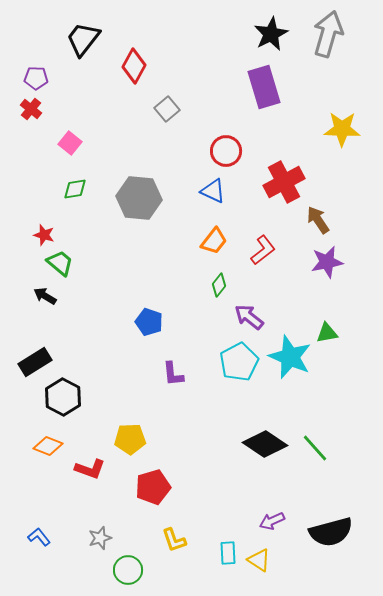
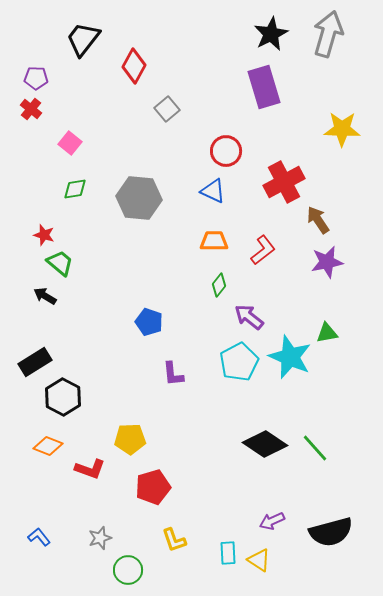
orange trapezoid at (214, 241): rotated 128 degrees counterclockwise
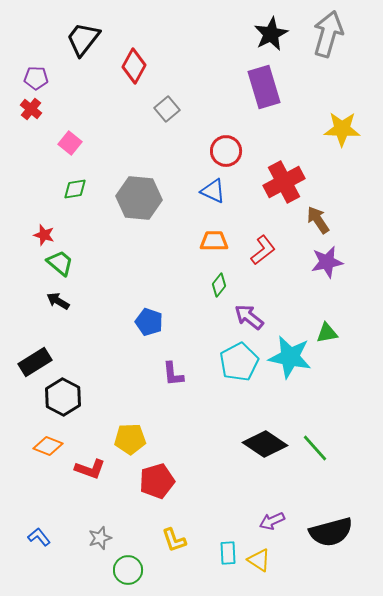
black arrow at (45, 296): moved 13 px right, 5 px down
cyan star at (290, 357): rotated 12 degrees counterclockwise
red pentagon at (153, 487): moved 4 px right, 6 px up
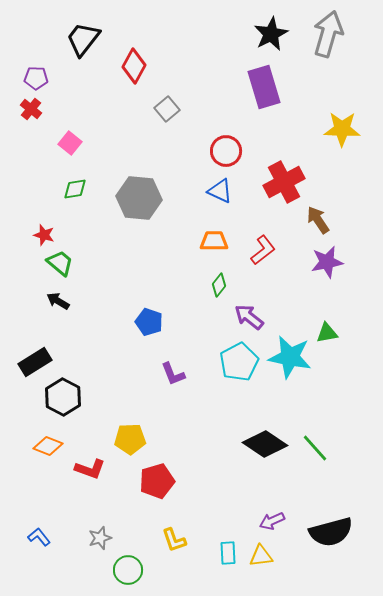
blue triangle at (213, 191): moved 7 px right
purple L-shape at (173, 374): rotated 16 degrees counterclockwise
yellow triangle at (259, 560): moved 2 px right, 4 px up; rotated 40 degrees counterclockwise
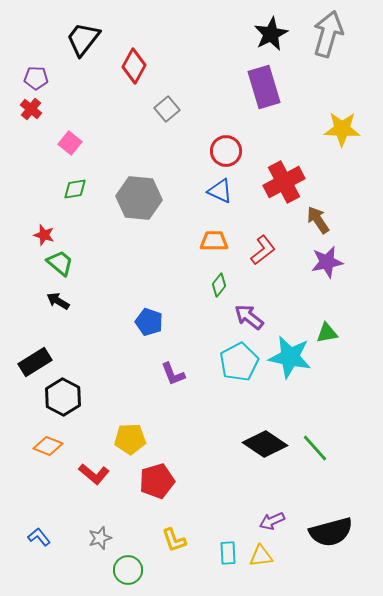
red L-shape at (90, 469): moved 4 px right, 5 px down; rotated 20 degrees clockwise
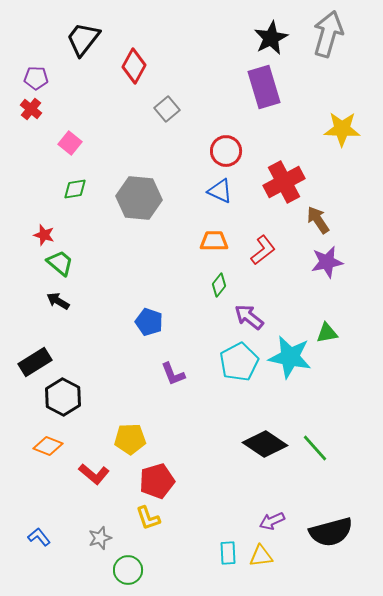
black star at (271, 34): moved 4 px down
yellow L-shape at (174, 540): moved 26 px left, 22 px up
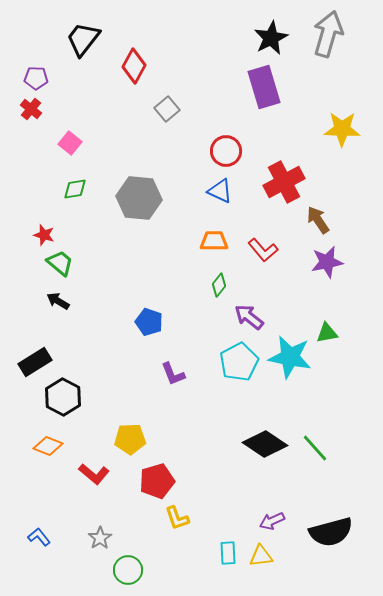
red L-shape at (263, 250): rotated 88 degrees clockwise
yellow L-shape at (148, 518): moved 29 px right
gray star at (100, 538): rotated 15 degrees counterclockwise
